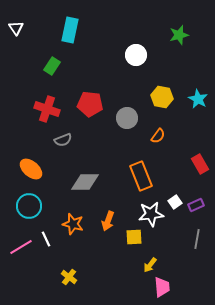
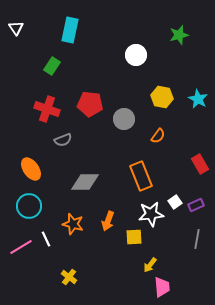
gray circle: moved 3 px left, 1 px down
orange ellipse: rotated 15 degrees clockwise
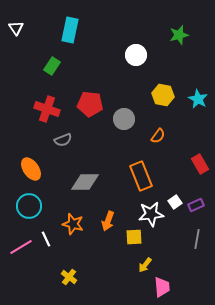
yellow hexagon: moved 1 px right, 2 px up
yellow arrow: moved 5 px left
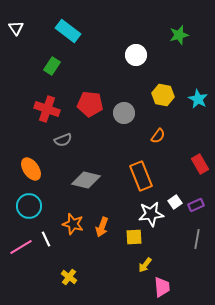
cyan rectangle: moved 2 px left, 1 px down; rotated 65 degrees counterclockwise
gray circle: moved 6 px up
gray diamond: moved 1 px right, 2 px up; rotated 12 degrees clockwise
orange arrow: moved 6 px left, 6 px down
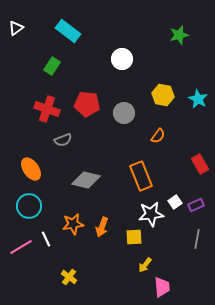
white triangle: rotated 28 degrees clockwise
white circle: moved 14 px left, 4 px down
red pentagon: moved 3 px left
orange star: rotated 25 degrees counterclockwise
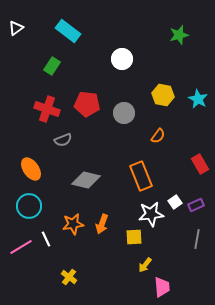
orange arrow: moved 3 px up
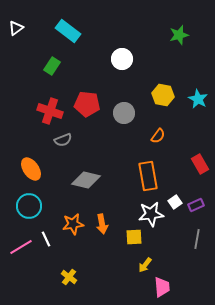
red cross: moved 3 px right, 2 px down
orange rectangle: moved 7 px right; rotated 12 degrees clockwise
orange arrow: rotated 30 degrees counterclockwise
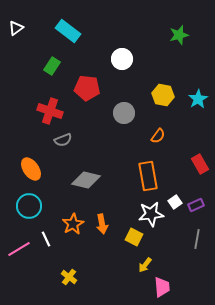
cyan star: rotated 12 degrees clockwise
red pentagon: moved 16 px up
orange star: rotated 20 degrees counterclockwise
yellow square: rotated 30 degrees clockwise
pink line: moved 2 px left, 2 px down
